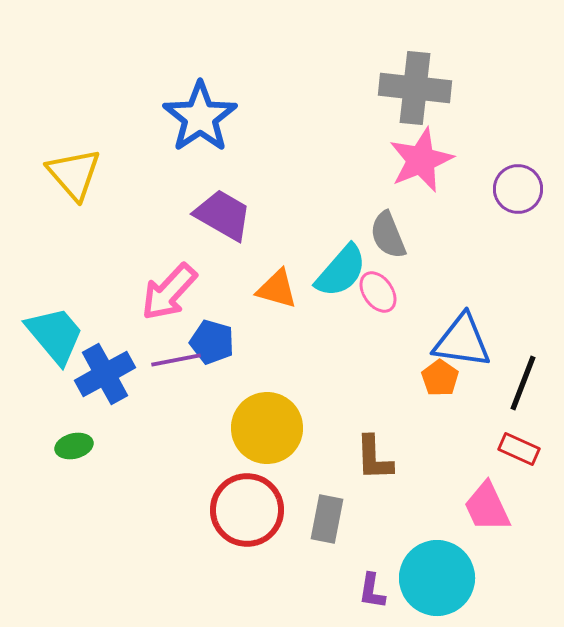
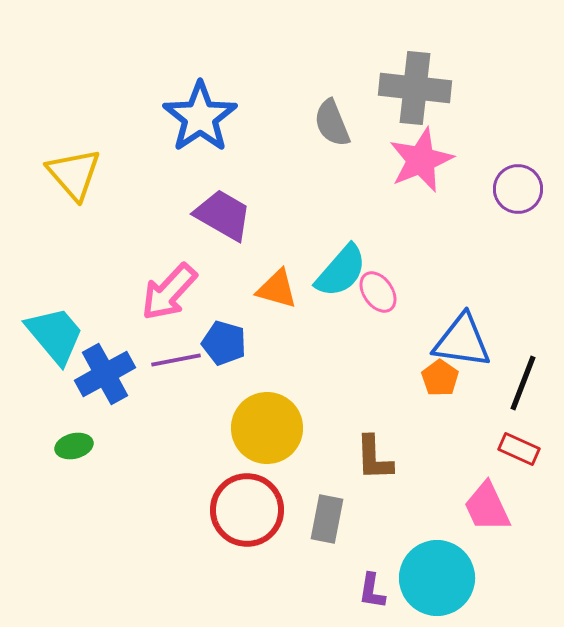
gray semicircle: moved 56 px left, 112 px up
blue pentagon: moved 12 px right, 1 px down
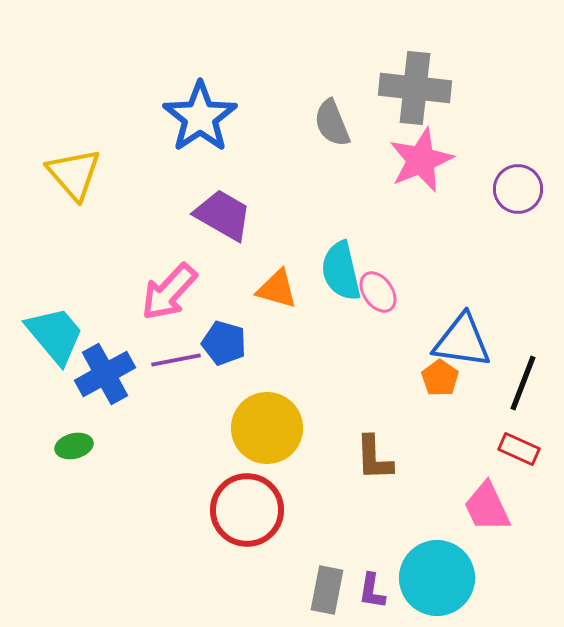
cyan semicircle: rotated 126 degrees clockwise
gray rectangle: moved 71 px down
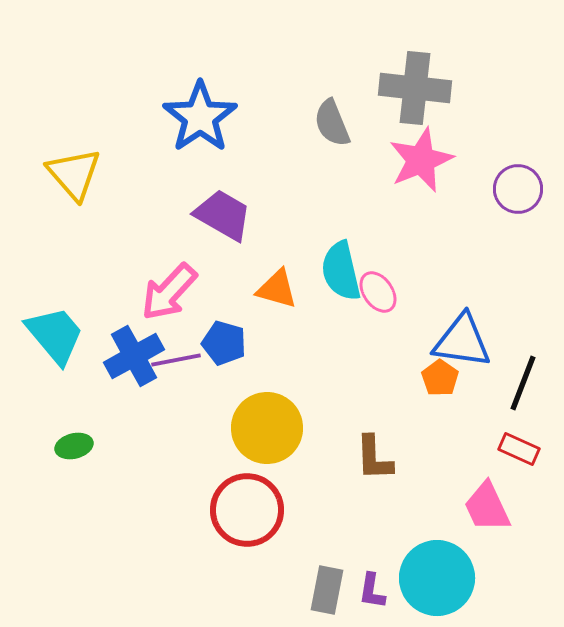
blue cross: moved 29 px right, 18 px up
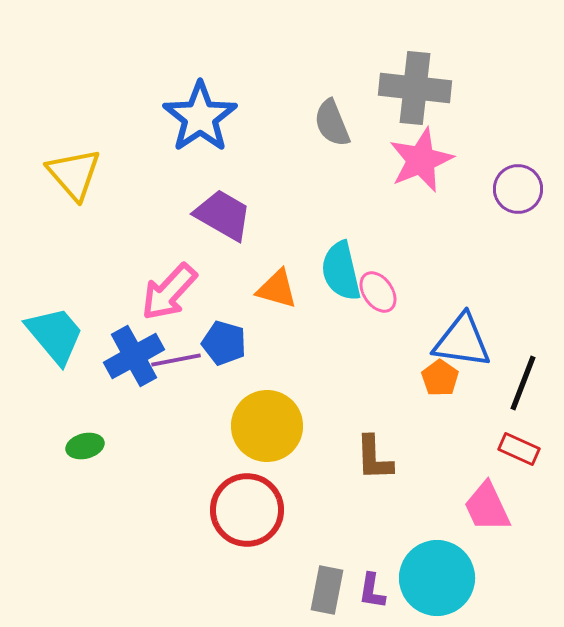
yellow circle: moved 2 px up
green ellipse: moved 11 px right
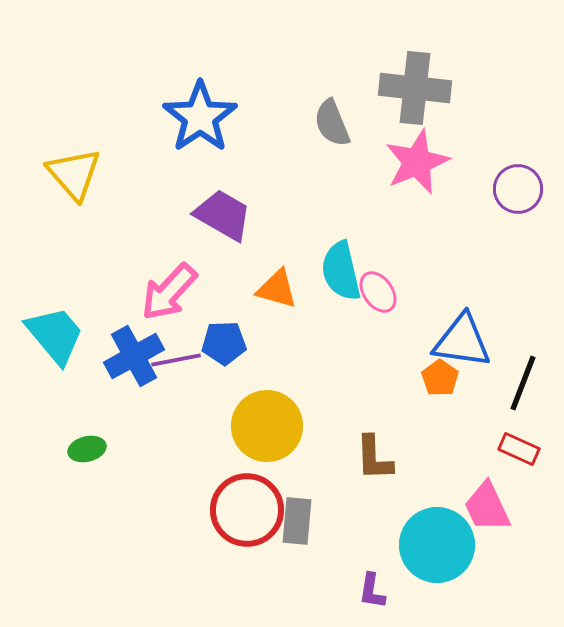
pink star: moved 4 px left, 2 px down
blue pentagon: rotated 18 degrees counterclockwise
green ellipse: moved 2 px right, 3 px down
cyan circle: moved 33 px up
gray rectangle: moved 30 px left, 69 px up; rotated 6 degrees counterclockwise
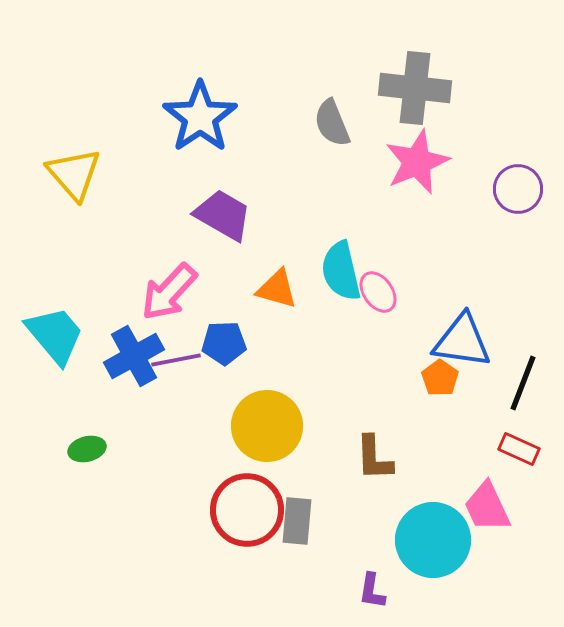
cyan circle: moved 4 px left, 5 px up
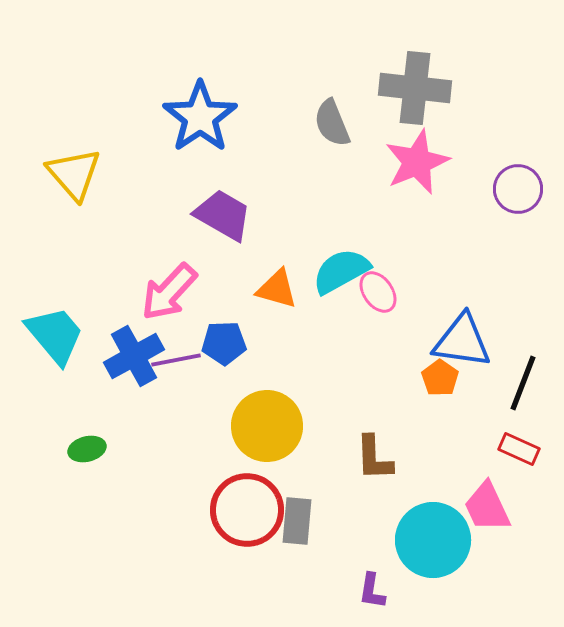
cyan semicircle: rotated 74 degrees clockwise
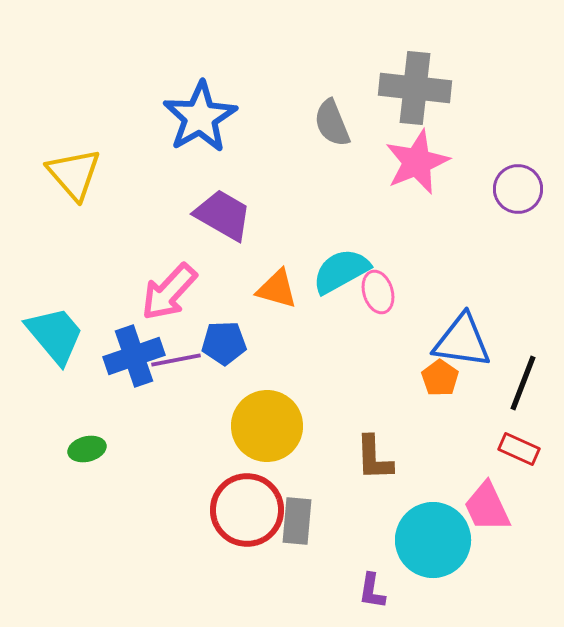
blue star: rotated 4 degrees clockwise
pink ellipse: rotated 18 degrees clockwise
blue cross: rotated 10 degrees clockwise
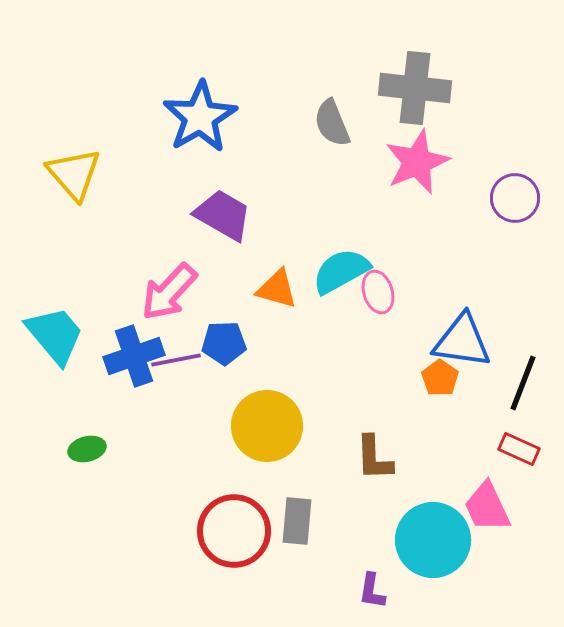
purple circle: moved 3 px left, 9 px down
red circle: moved 13 px left, 21 px down
